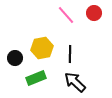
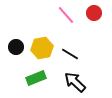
black line: rotated 60 degrees counterclockwise
black circle: moved 1 px right, 11 px up
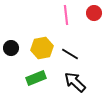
pink line: rotated 36 degrees clockwise
black circle: moved 5 px left, 1 px down
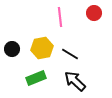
pink line: moved 6 px left, 2 px down
black circle: moved 1 px right, 1 px down
black arrow: moved 1 px up
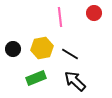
black circle: moved 1 px right
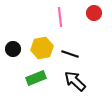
black line: rotated 12 degrees counterclockwise
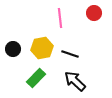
pink line: moved 1 px down
green rectangle: rotated 24 degrees counterclockwise
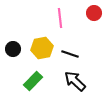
green rectangle: moved 3 px left, 3 px down
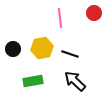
green rectangle: rotated 36 degrees clockwise
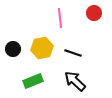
black line: moved 3 px right, 1 px up
green rectangle: rotated 12 degrees counterclockwise
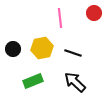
black arrow: moved 1 px down
